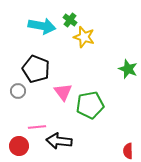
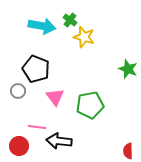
pink triangle: moved 8 px left, 5 px down
pink line: rotated 12 degrees clockwise
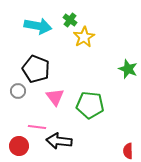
cyan arrow: moved 4 px left
yellow star: rotated 25 degrees clockwise
green pentagon: rotated 16 degrees clockwise
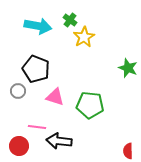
green star: moved 1 px up
pink triangle: rotated 36 degrees counterclockwise
